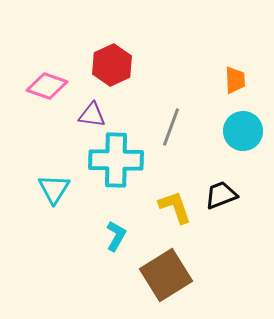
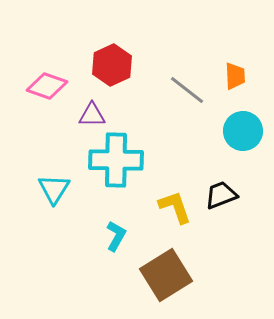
orange trapezoid: moved 4 px up
purple triangle: rotated 8 degrees counterclockwise
gray line: moved 16 px right, 37 px up; rotated 72 degrees counterclockwise
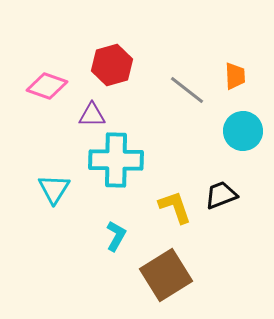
red hexagon: rotated 9 degrees clockwise
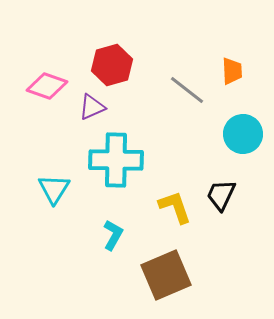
orange trapezoid: moved 3 px left, 5 px up
purple triangle: moved 8 px up; rotated 24 degrees counterclockwise
cyan circle: moved 3 px down
black trapezoid: rotated 44 degrees counterclockwise
cyan L-shape: moved 3 px left, 1 px up
brown square: rotated 9 degrees clockwise
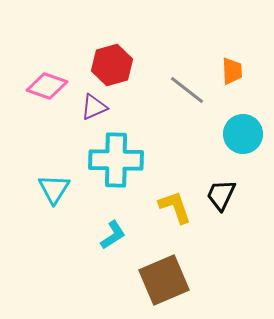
purple triangle: moved 2 px right
cyan L-shape: rotated 28 degrees clockwise
brown square: moved 2 px left, 5 px down
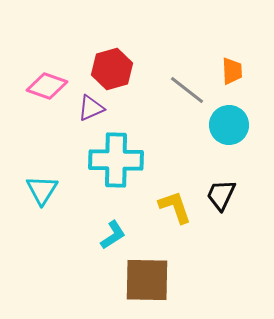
red hexagon: moved 4 px down
purple triangle: moved 3 px left, 1 px down
cyan circle: moved 14 px left, 9 px up
cyan triangle: moved 12 px left, 1 px down
brown square: moved 17 px left; rotated 24 degrees clockwise
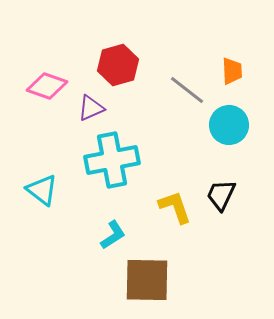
red hexagon: moved 6 px right, 4 px up
cyan cross: moved 4 px left; rotated 12 degrees counterclockwise
cyan triangle: rotated 24 degrees counterclockwise
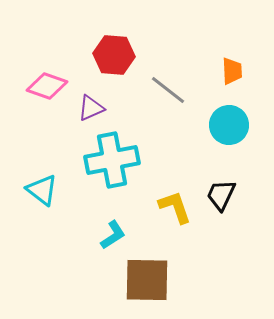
red hexagon: moved 4 px left, 10 px up; rotated 21 degrees clockwise
gray line: moved 19 px left
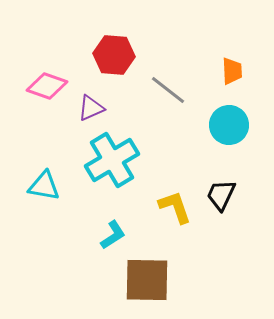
cyan cross: rotated 20 degrees counterclockwise
cyan triangle: moved 2 px right, 4 px up; rotated 28 degrees counterclockwise
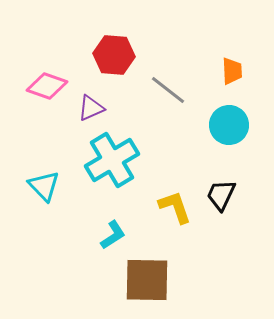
cyan triangle: rotated 36 degrees clockwise
